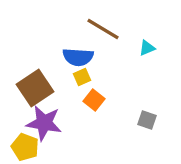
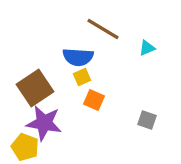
orange square: rotated 15 degrees counterclockwise
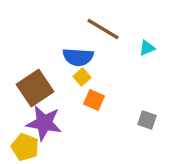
yellow square: rotated 18 degrees counterclockwise
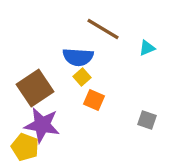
purple star: moved 2 px left, 2 px down
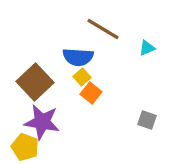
brown square: moved 6 px up; rotated 9 degrees counterclockwise
orange square: moved 3 px left, 7 px up; rotated 15 degrees clockwise
purple star: moved 3 px up
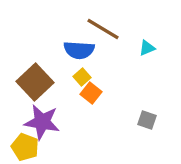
blue semicircle: moved 1 px right, 7 px up
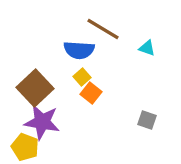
cyan triangle: rotated 42 degrees clockwise
brown square: moved 6 px down
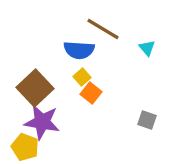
cyan triangle: rotated 30 degrees clockwise
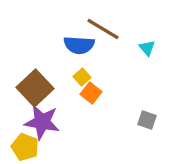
blue semicircle: moved 5 px up
